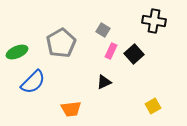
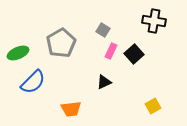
green ellipse: moved 1 px right, 1 px down
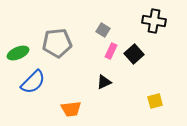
gray pentagon: moved 4 px left; rotated 24 degrees clockwise
yellow square: moved 2 px right, 5 px up; rotated 14 degrees clockwise
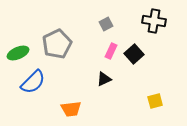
gray square: moved 3 px right, 6 px up; rotated 32 degrees clockwise
gray pentagon: moved 1 px down; rotated 20 degrees counterclockwise
black triangle: moved 3 px up
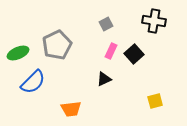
gray pentagon: moved 1 px down
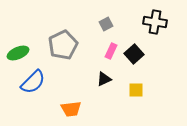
black cross: moved 1 px right, 1 px down
gray pentagon: moved 6 px right
yellow square: moved 19 px left, 11 px up; rotated 14 degrees clockwise
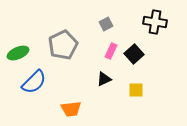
blue semicircle: moved 1 px right
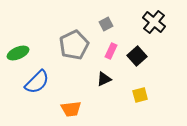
black cross: moved 1 px left; rotated 30 degrees clockwise
gray pentagon: moved 11 px right
black square: moved 3 px right, 2 px down
blue semicircle: moved 3 px right
yellow square: moved 4 px right, 5 px down; rotated 14 degrees counterclockwise
